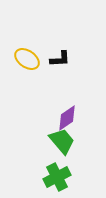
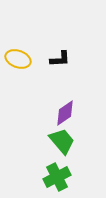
yellow ellipse: moved 9 px left; rotated 15 degrees counterclockwise
purple diamond: moved 2 px left, 5 px up
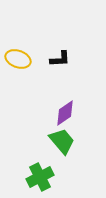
green cross: moved 17 px left
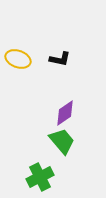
black L-shape: rotated 15 degrees clockwise
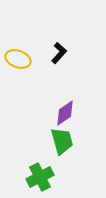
black L-shape: moved 1 px left, 6 px up; rotated 60 degrees counterclockwise
green trapezoid: rotated 24 degrees clockwise
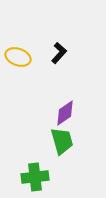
yellow ellipse: moved 2 px up
green cross: moved 5 px left; rotated 20 degrees clockwise
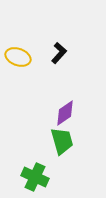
green cross: rotated 32 degrees clockwise
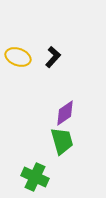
black L-shape: moved 6 px left, 4 px down
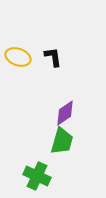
black L-shape: rotated 50 degrees counterclockwise
green trapezoid: rotated 32 degrees clockwise
green cross: moved 2 px right, 1 px up
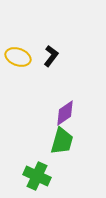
black L-shape: moved 2 px left, 1 px up; rotated 45 degrees clockwise
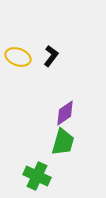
green trapezoid: moved 1 px right, 1 px down
